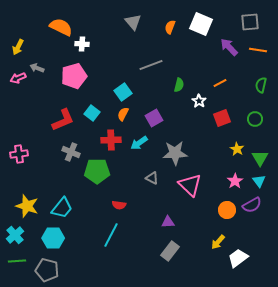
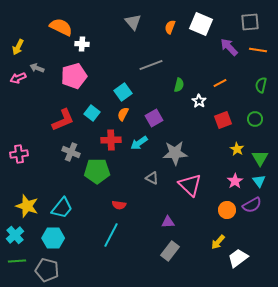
red square at (222, 118): moved 1 px right, 2 px down
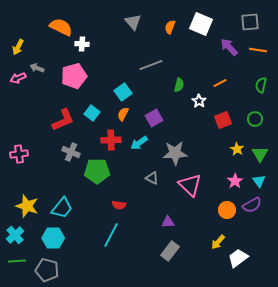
green triangle at (260, 158): moved 4 px up
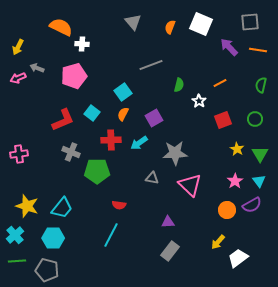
gray triangle at (152, 178): rotated 16 degrees counterclockwise
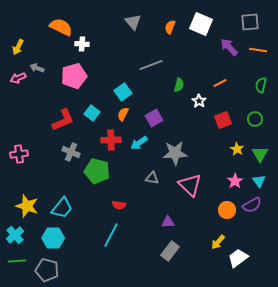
green pentagon at (97, 171): rotated 15 degrees clockwise
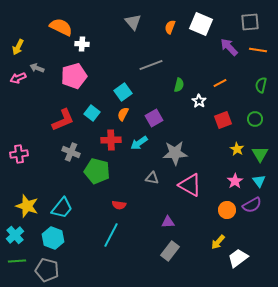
pink triangle at (190, 185): rotated 15 degrees counterclockwise
cyan hexagon at (53, 238): rotated 20 degrees clockwise
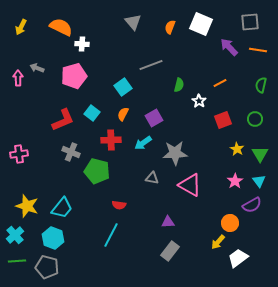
yellow arrow at (18, 47): moved 3 px right, 20 px up
pink arrow at (18, 78): rotated 112 degrees clockwise
cyan square at (123, 92): moved 5 px up
cyan arrow at (139, 143): moved 4 px right
orange circle at (227, 210): moved 3 px right, 13 px down
gray pentagon at (47, 270): moved 3 px up
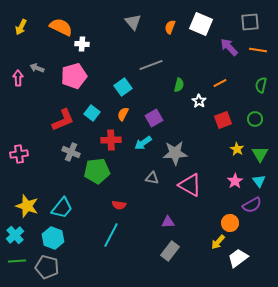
green pentagon at (97, 171): rotated 20 degrees counterclockwise
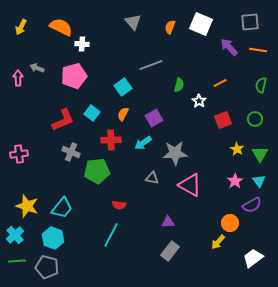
white trapezoid at (238, 258): moved 15 px right
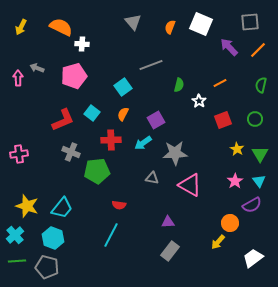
orange line at (258, 50): rotated 54 degrees counterclockwise
purple square at (154, 118): moved 2 px right, 2 px down
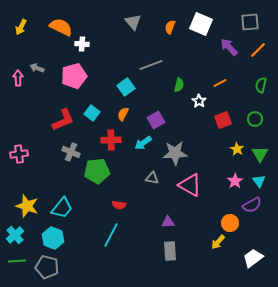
cyan square at (123, 87): moved 3 px right
gray rectangle at (170, 251): rotated 42 degrees counterclockwise
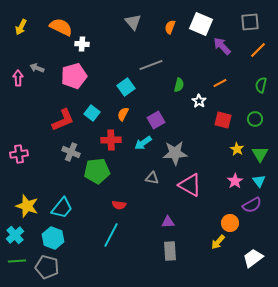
purple arrow at (229, 47): moved 7 px left, 1 px up
red square at (223, 120): rotated 36 degrees clockwise
